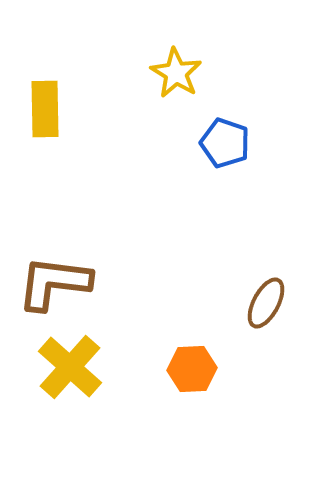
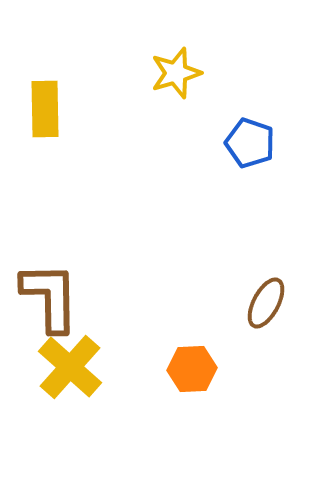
yellow star: rotated 24 degrees clockwise
blue pentagon: moved 25 px right
brown L-shape: moved 4 px left, 14 px down; rotated 82 degrees clockwise
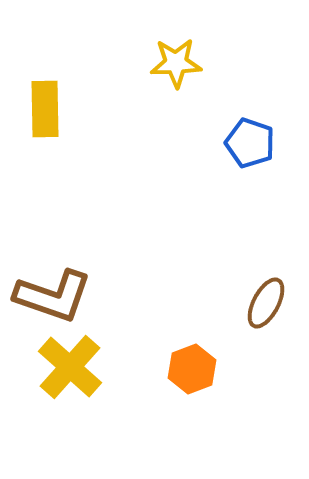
yellow star: moved 10 px up; rotated 15 degrees clockwise
brown L-shape: moved 3 px right, 1 px up; rotated 110 degrees clockwise
orange hexagon: rotated 18 degrees counterclockwise
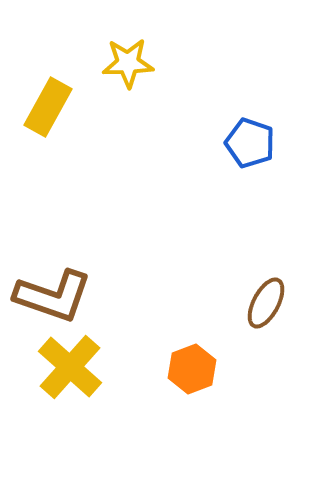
yellow star: moved 48 px left
yellow rectangle: moved 3 px right, 2 px up; rotated 30 degrees clockwise
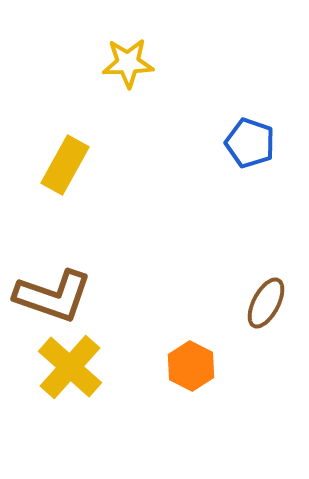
yellow rectangle: moved 17 px right, 58 px down
orange hexagon: moved 1 px left, 3 px up; rotated 12 degrees counterclockwise
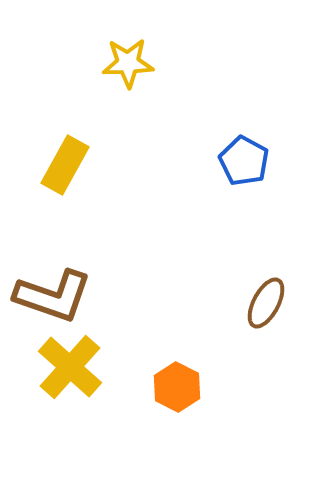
blue pentagon: moved 6 px left, 18 px down; rotated 9 degrees clockwise
orange hexagon: moved 14 px left, 21 px down
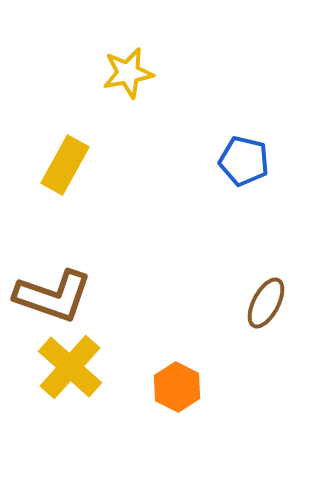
yellow star: moved 10 px down; rotated 9 degrees counterclockwise
blue pentagon: rotated 15 degrees counterclockwise
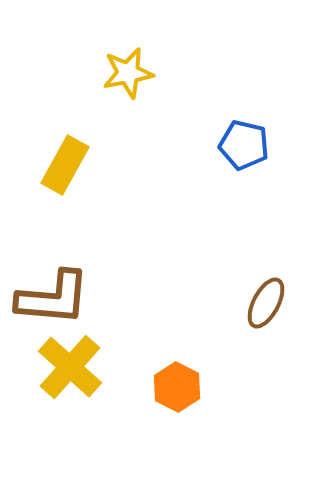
blue pentagon: moved 16 px up
brown L-shape: moved 2 px down; rotated 14 degrees counterclockwise
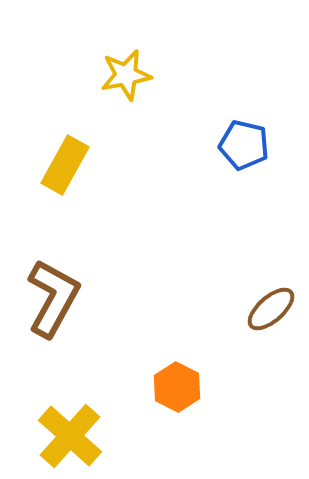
yellow star: moved 2 px left, 2 px down
brown L-shape: rotated 66 degrees counterclockwise
brown ellipse: moved 5 px right, 6 px down; rotated 21 degrees clockwise
yellow cross: moved 69 px down
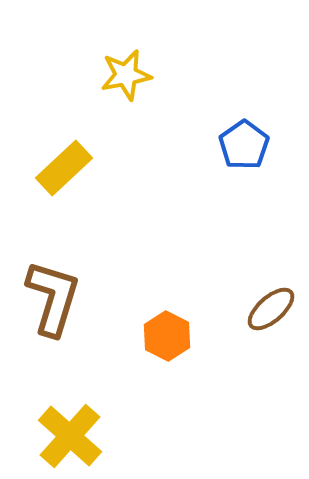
blue pentagon: rotated 24 degrees clockwise
yellow rectangle: moved 1 px left, 3 px down; rotated 18 degrees clockwise
brown L-shape: rotated 12 degrees counterclockwise
orange hexagon: moved 10 px left, 51 px up
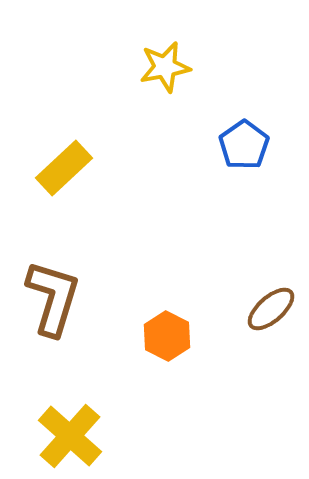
yellow star: moved 39 px right, 8 px up
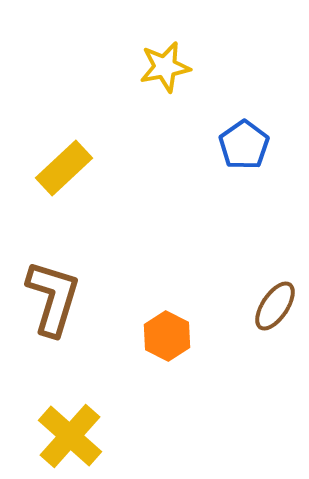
brown ellipse: moved 4 px right, 3 px up; rotated 15 degrees counterclockwise
